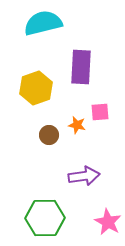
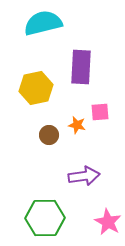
yellow hexagon: rotated 8 degrees clockwise
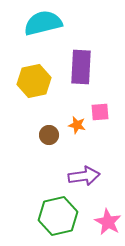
yellow hexagon: moved 2 px left, 7 px up
green hexagon: moved 13 px right, 2 px up; rotated 12 degrees counterclockwise
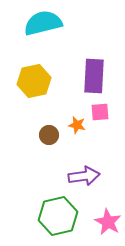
purple rectangle: moved 13 px right, 9 px down
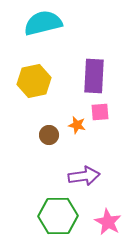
green hexagon: rotated 12 degrees clockwise
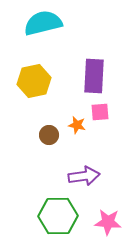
pink star: rotated 24 degrees counterclockwise
